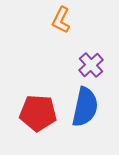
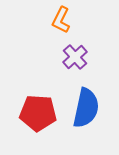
purple cross: moved 16 px left, 8 px up
blue semicircle: moved 1 px right, 1 px down
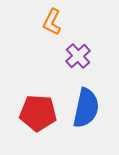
orange L-shape: moved 9 px left, 2 px down
purple cross: moved 3 px right, 1 px up
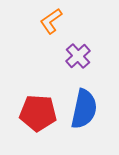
orange L-shape: moved 1 px left, 1 px up; rotated 28 degrees clockwise
blue semicircle: moved 2 px left, 1 px down
